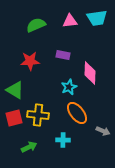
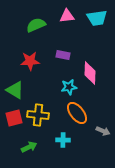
pink triangle: moved 3 px left, 5 px up
cyan star: rotated 14 degrees clockwise
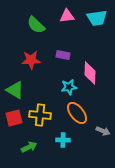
green semicircle: rotated 114 degrees counterclockwise
red star: moved 1 px right, 1 px up
yellow cross: moved 2 px right
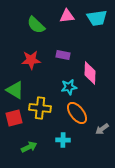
yellow cross: moved 7 px up
gray arrow: moved 1 px left, 2 px up; rotated 120 degrees clockwise
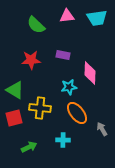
gray arrow: rotated 96 degrees clockwise
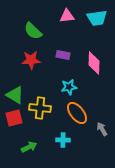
green semicircle: moved 3 px left, 6 px down
pink diamond: moved 4 px right, 10 px up
green triangle: moved 5 px down
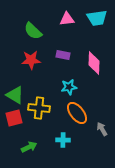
pink triangle: moved 3 px down
yellow cross: moved 1 px left
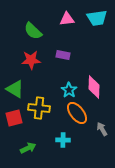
pink diamond: moved 24 px down
cyan star: moved 3 px down; rotated 28 degrees counterclockwise
green triangle: moved 6 px up
green arrow: moved 1 px left, 1 px down
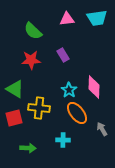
purple rectangle: rotated 48 degrees clockwise
green arrow: rotated 28 degrees clockwise
